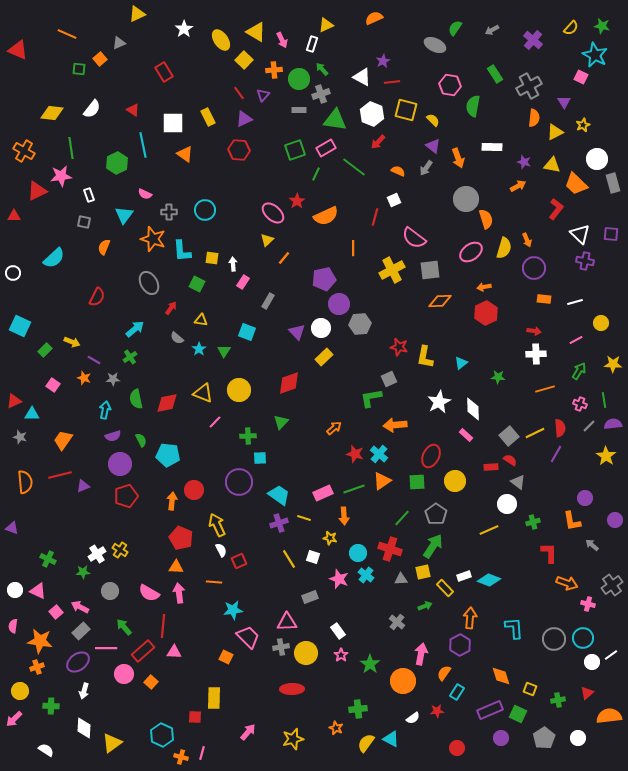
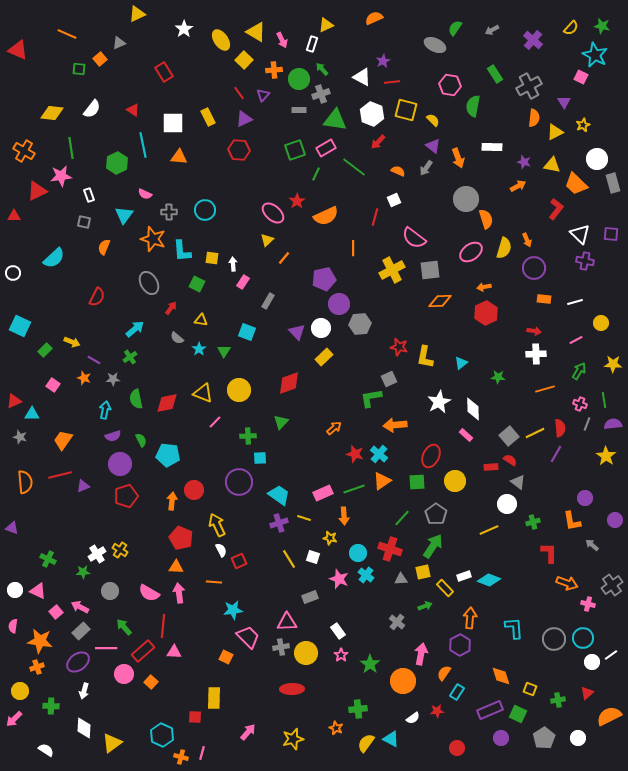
orange triangle at (185, 154): moved 6 px left, 3 px down; rotated 30 degrees counterclockwise
gray line at (589, 426): moved 2 px left, 2 px up; rotated 24 degrees counterclockwise
orange semicircle at (609, 716): rotated 20 degrees counterclockwise
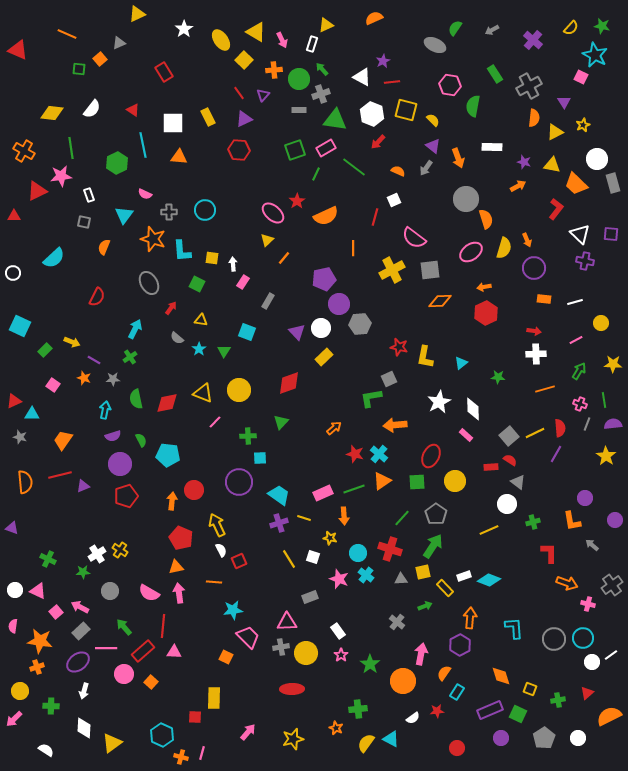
cyan arrow at (135, 329): rotated 24 degrees counterclockwise
orange triangle at (176, 567): rotated 14 degrees counterclockwise
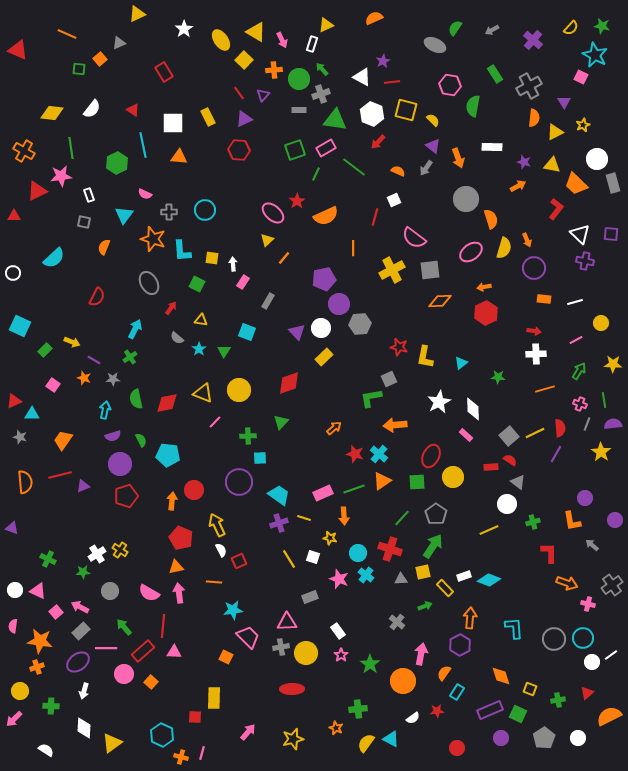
orange semicircle at (486, 219): moved 5 px right
yellow star at (606, 456): moved 5 px left, 4 px up
yellow circle at (455, 481): moved 2 px left, 4 px up
